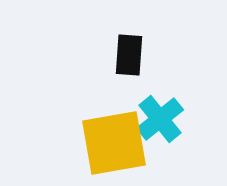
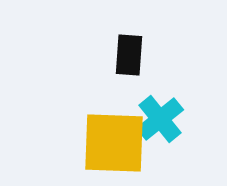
yellow square: rotated 12 degrees clockwise
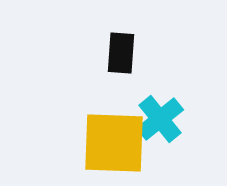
black rectangle: moved 8 px left, 2 px up
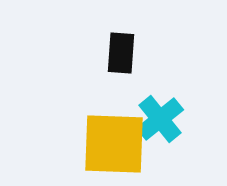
yellow square: moved 1 px down
